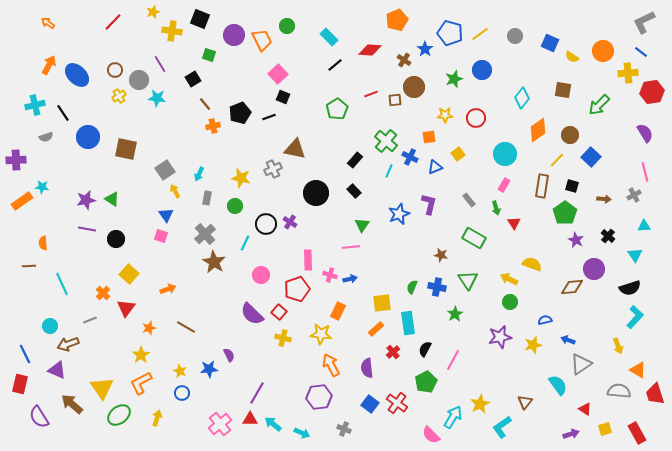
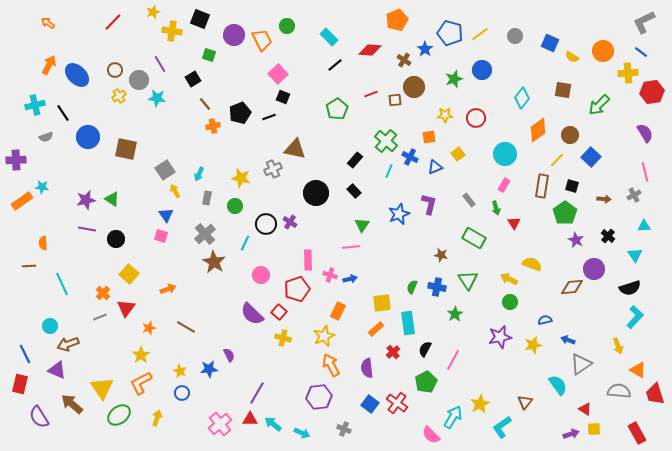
gray line at (90, 320): moved 10 px right, 3 px up
yellow star at (321, 334): moved 3 px right, 2 px down; rotated 30 degrees counterclockwise
yellow square at (605, 429): moved 11 px left; rotated 16 degrees clockwise
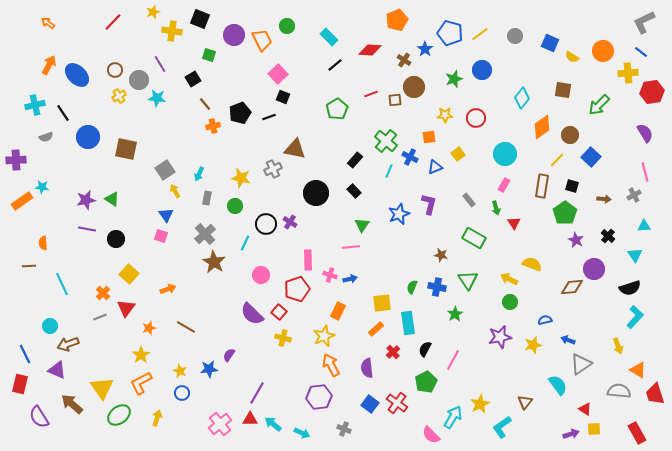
orange diamond at (538, 130): moved 4 px right, 3 px up
purple semicircle at (229, 355): rotated 120 degrees counterclockwise
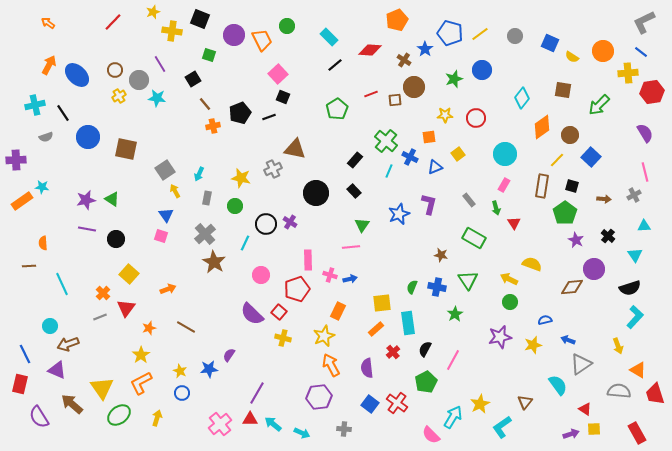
gray cross at (344, 429): rotated 16 degrees counterclockwise
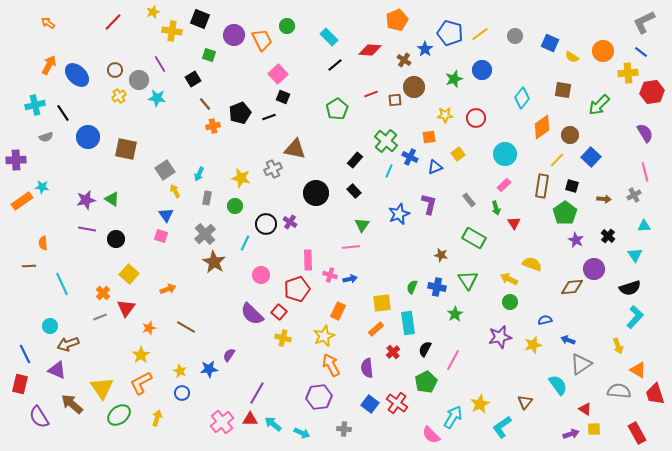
pink rectangle at (504, 185): rotated 16 degrees clockwise
pink cross at (220, 424): moved 2 px right, 2 px up
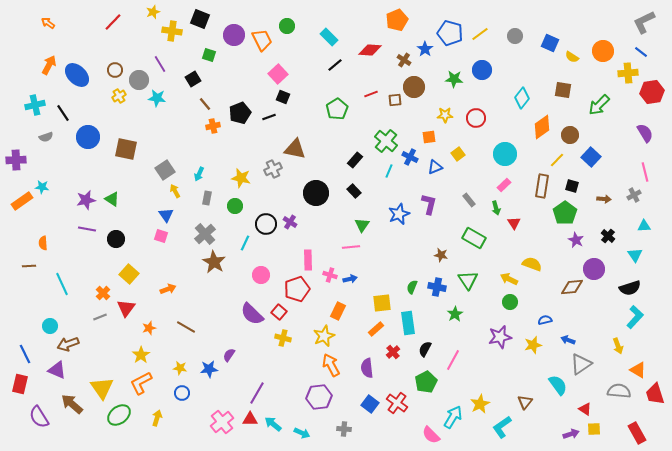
green star at (454, 79): rotated 24 degrees clockwise
yellow star at (180, 371): moved 3 px up; rotated 16 degrees counterclockwise
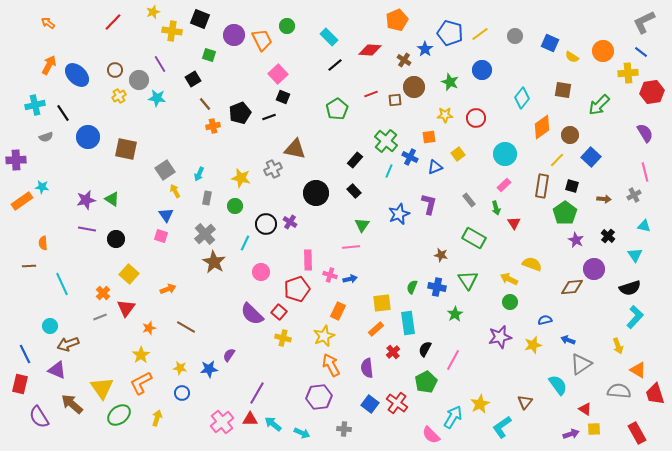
green star at (454, 79): moved 4 px left, 3 px down; rotated 18 degrees clockwise
cyan triangle at (644, 226): rotated 16 degrees clockwise
pink circle at (261, 275): moved 3 px up
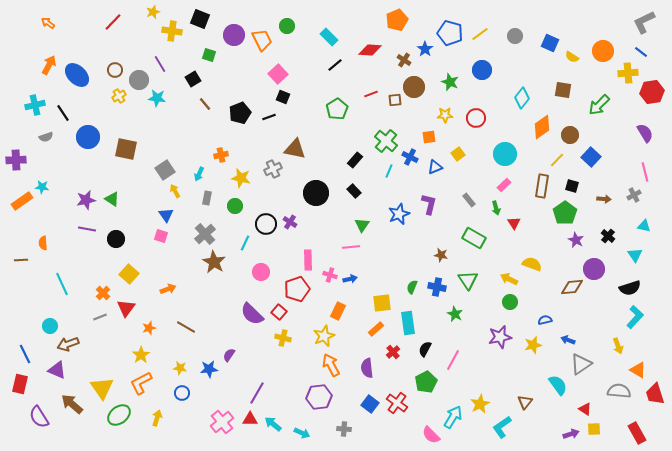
orange cross at (213, 126): moved 8 px right, 29 px down
brown line at (29, 266): moved 8 px left, 6 px up
green star at (455, 314): rotated 14 degrees counterclockwise
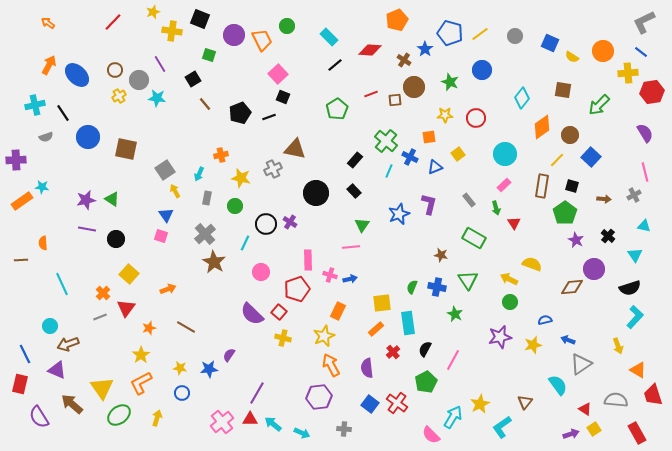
gray semicircle at (619, 391): moved 3 px left, 9 px down
red trapezoid at (655, 394): moved 2 px left, 1 px down
yellow square at (594, 429): rotated 32 degrees counterclockwise
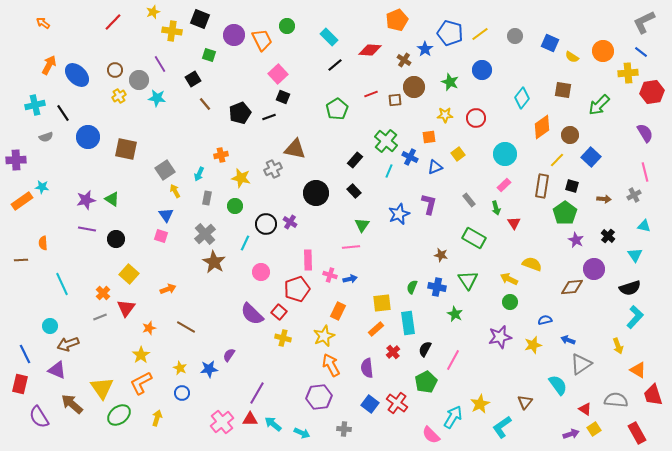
orange arrow at (48, 23): moved 5 px left
yellow star at (180, 368): rotated 16 degrees clockwise
